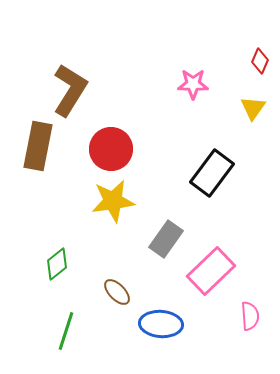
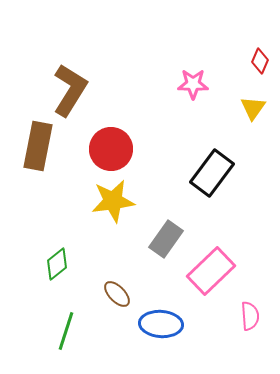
brown ellipse: moved 2 px down
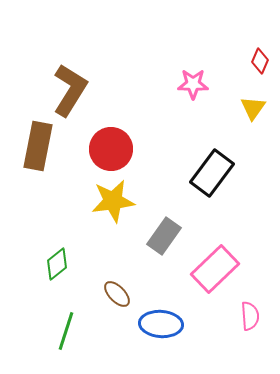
gray rectangle: moved 2 px left, 3 px up
pink rectangle: moved 4 px right, 2 px up
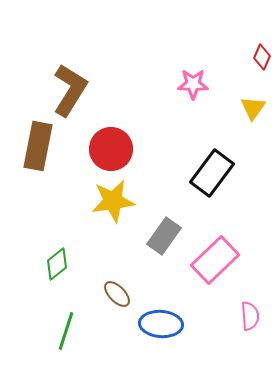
red diamond: moved 2 px right, 4 px up
pink rectangle: moved 9 px up
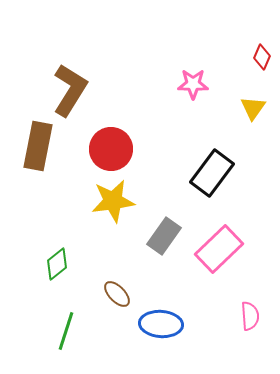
pink rectangle: moved 4 px right, 11 px up
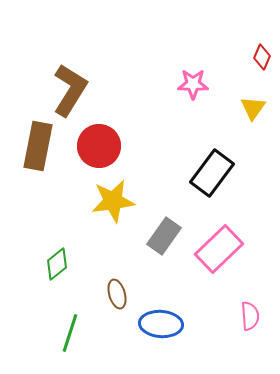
red circle: moved 12 px left, 3 px up
brown ellipse: rotated 28 degrees clockwise
green line: moved 4 px right, 2 px down
